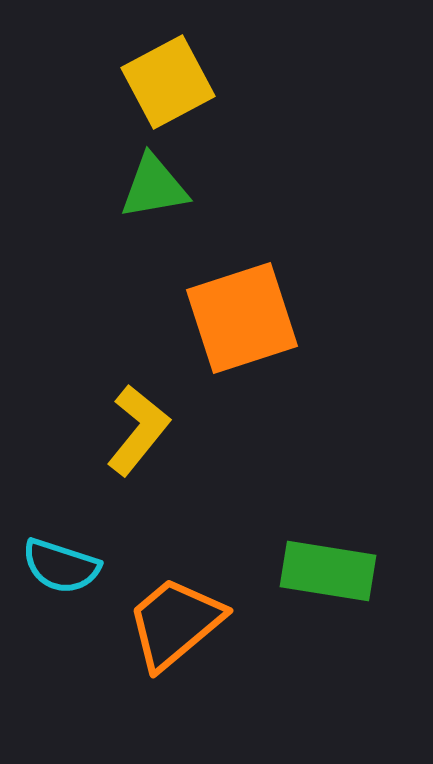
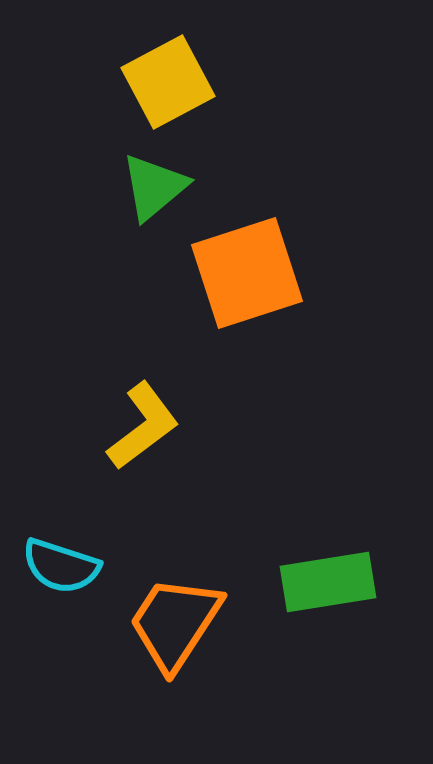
green triangle: rotated 30 degrees counterclockwise
orange square: moved 5 px right, 45 px up
yellow L-shape: moved 5 px right, 4 px up; rotated 14 degrees clockwise
green rectangle: moved 11 px down; rotated 18 degrees counterclockwise
orange trapezoid: rotated 17 degrees counterclockwise
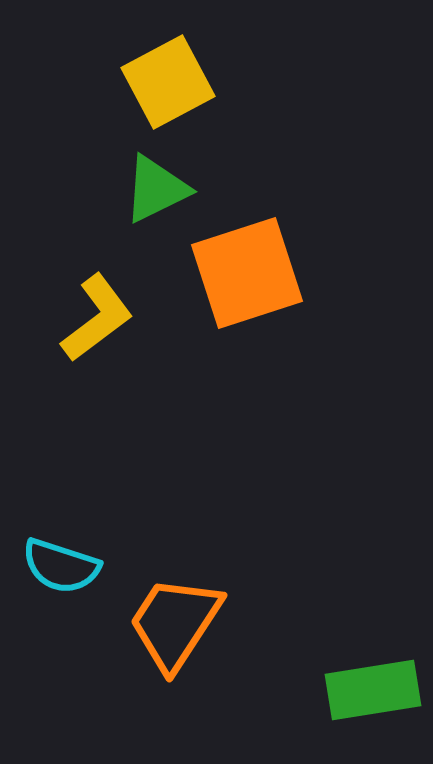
green triangle: moved 2 px right, 2 px down; rotated 14 degrees clockwise
yellow L-shape: moved 46 px left, 108 px up
green rectangle: moved 45 px right, 108 px down
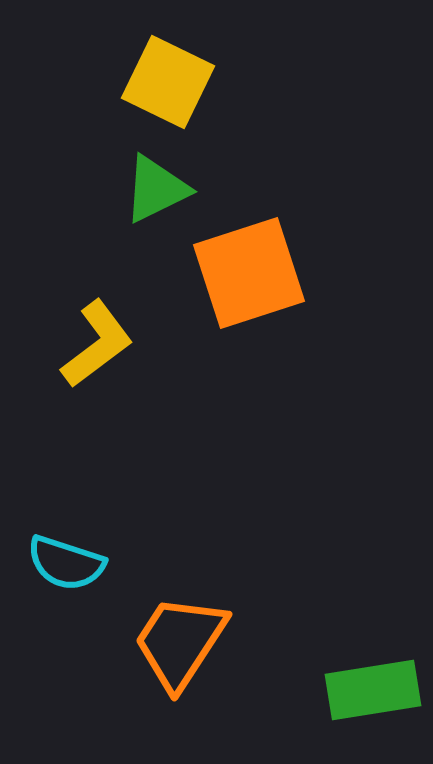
yellow square: rotated 36 degrees counterclockwise
orange square: moved 2 px right
yellow L-shape: moved 26 px down
cyan semicircle: moved 5 px right, 3 px up
orange trapezoid: moved 5 px right, 19 px down
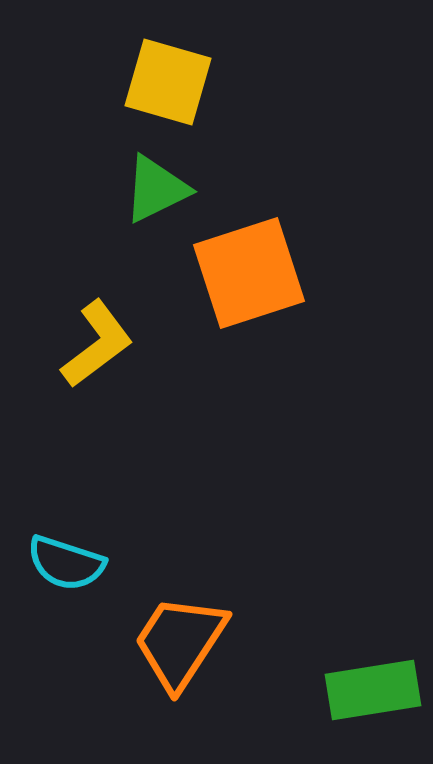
yellow square: rotated 10 degrees counterclockwise
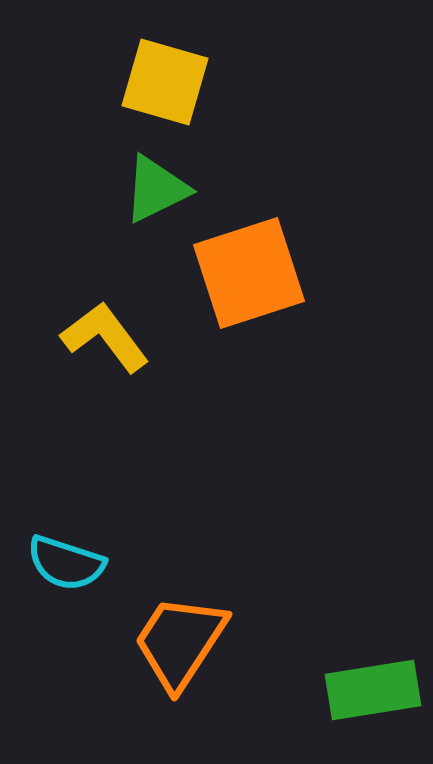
yellow square: moved 3 px left
yellow L-shape: moved 8 px right, 7 px up; rotated 90 degrees counterclockwise
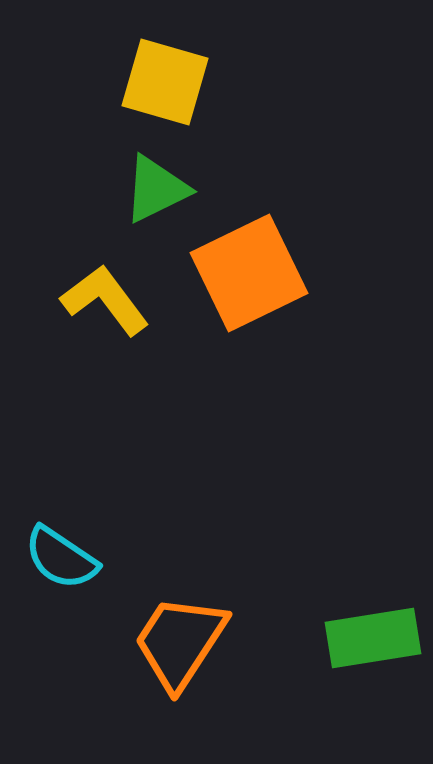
orange square: rotated 8 degrees counterclockwise
yellow L-shape: moved 37 px up
cyan semicircle: moved 5 px left, 5 px up; rotated 16 degrees clockwise
green rectangle: moved 52 px up
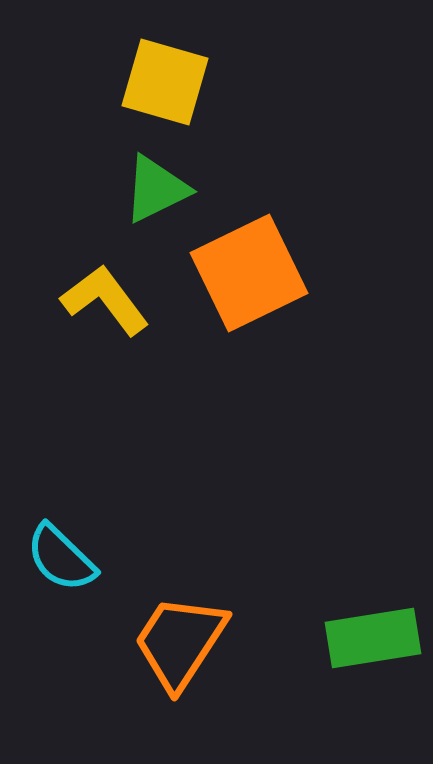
cyan semicircle: rotated 10 degrees clockwise
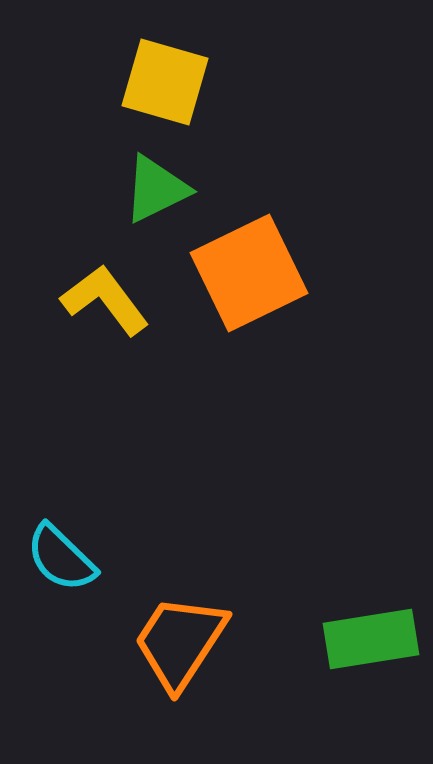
green rectangle: moved 2 px left, 1 px down
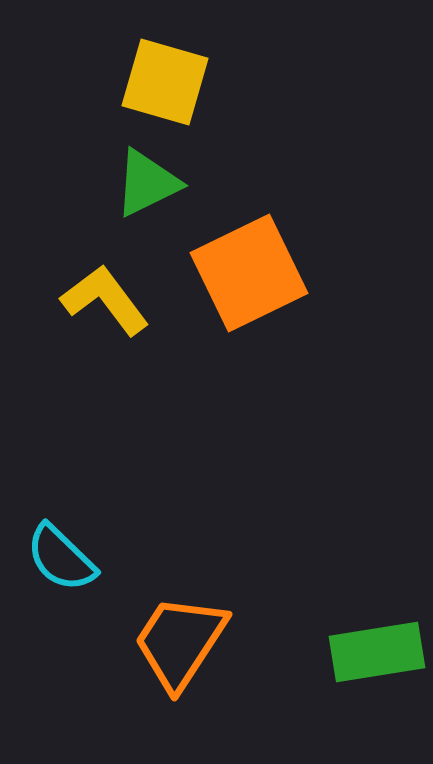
green triangle: moved 9 px left, 6 px up
green rectangle: moved 6 px right, 13 px down
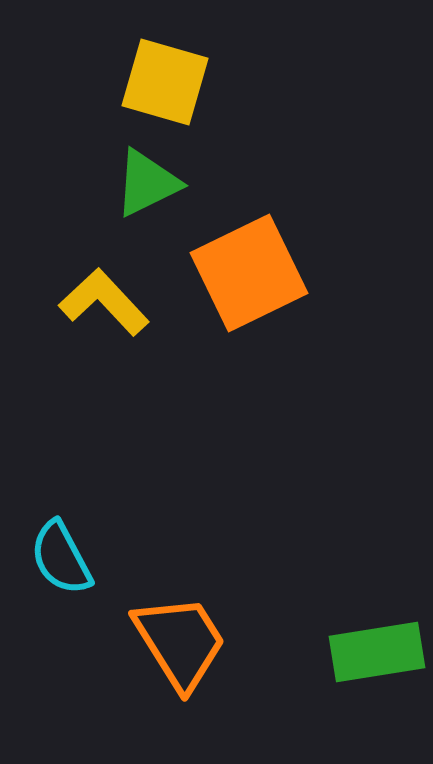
yellow L-shape: moved 1 px left, 2 px down; rotated 6 degrees counterclockwise
cyan semicircle: rotated 18 degrees clockwise
orange trapezoid: rotated 115 degrees clockwise
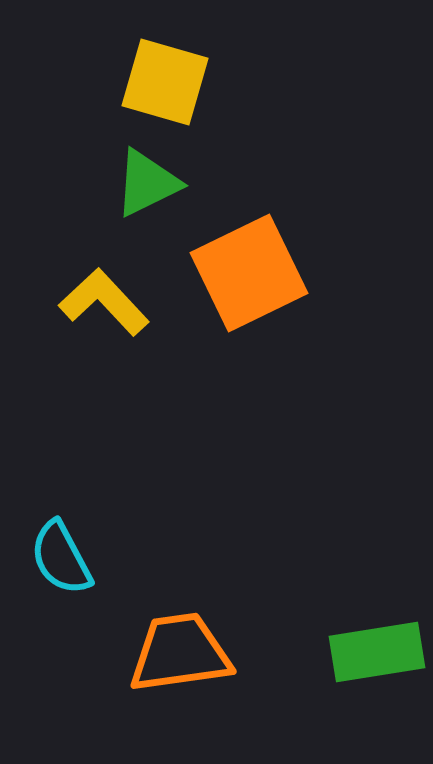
orange trapezoid: moved 11 px down; rotated 66 degrees counterclockwise
